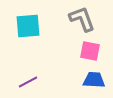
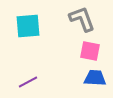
blue trapezoid: moved 1 px right, 2 px up
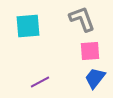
pink square: rotated 15 degrees counterclockwise
blue trapezoid: rotated 55 degrees counterclockwise
purple line: moved 12 px right
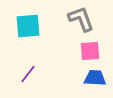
gray L-shape: moved 1 px left
blue trapezoid: rotated 55 degrees clockwise
purple line: moved 12 px left, 8 px up; rotated 24 degrees counterclockwise
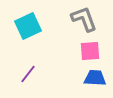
gray L-shape: moved 3 px right
cyan square: rotated 20 degrees counterclockwise
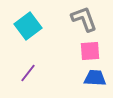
cyan square: rotated 12 degrees counterclockwise
purple line: moved 1 px up
